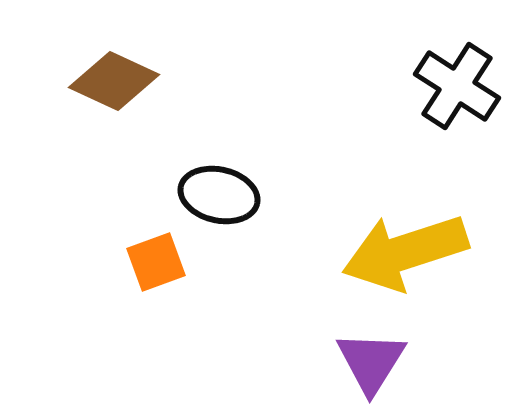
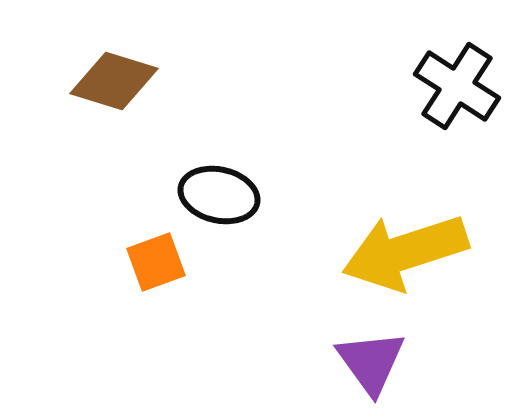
brown diamond: rotated 8 degrees counterclockwise
purple triangle: rotated 8 degrees counterclockwise
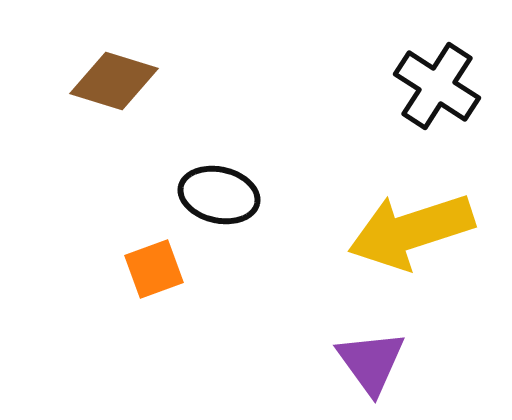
black cross: moved 20 px left
yellow arrow: moved 6 px right, 21 px up
orange square: moved 2 px left, 7 px down
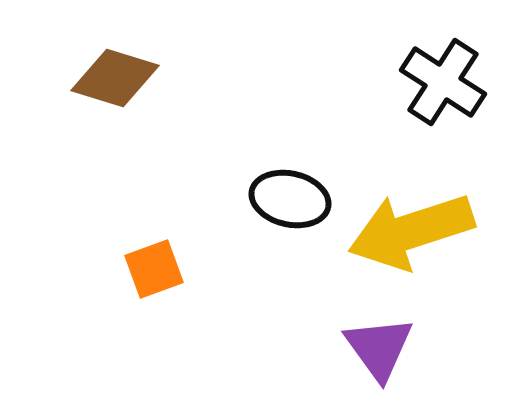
brown diamond: moved 1 px right, 3 px up
black cross: moved 6 px right, 4 px up
black ellipse: moved 71 px right, 4 px down
purple triangle: moved 8 px right, 14 px up
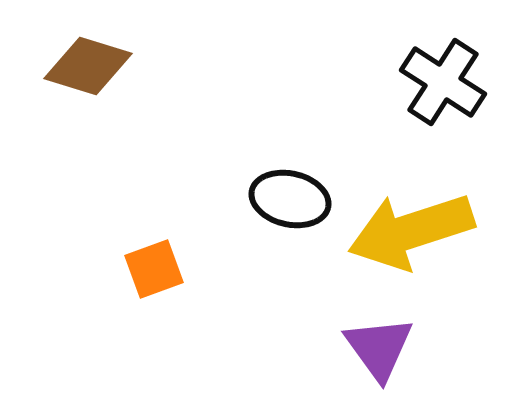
brown diamond: moved 27 px left, 12 px up
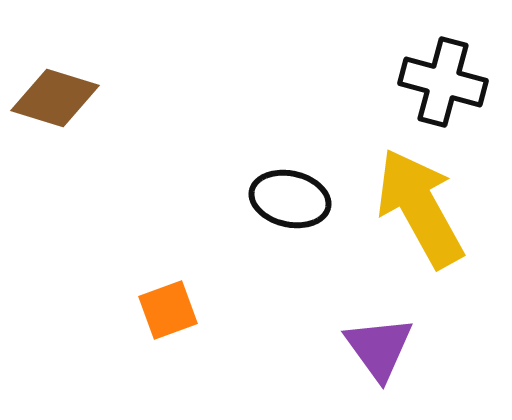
brown diamond: moved 33 px left, 32 px down
black cross: rotated 18 degrees counterclockwise
yellow arrow: moved 9 px right, 23 px up; rotated 79 degrees clockwise
orange square: moved 14 px right, 41 px down
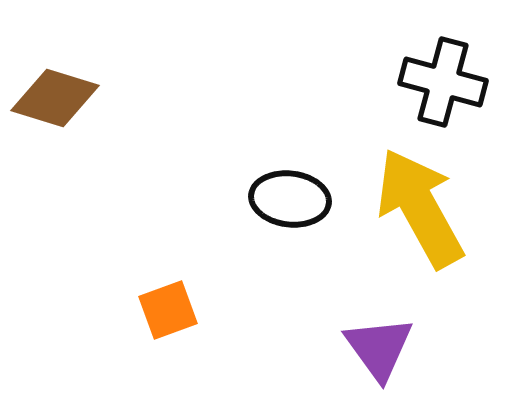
black ellipse: rotated 6 degrees counterclockwise
